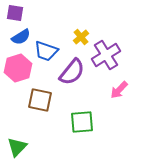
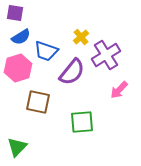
brown square: moved 2 px left, 2 px down
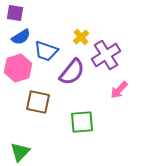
green triangle: moved 3 px right, 5 px down
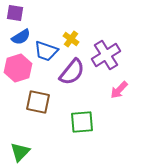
yellow cross: moved 10 px left, 2 px down; rotated 14 degrees counterclockwise
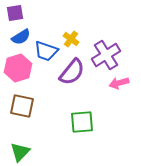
purple square: rotated 18 degrees counterclockwise
pink arrow: moved 7 px up; rotated 30 degrees clockwise
brown square: moved 16 px left, 4 px down
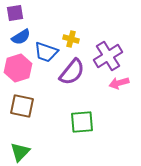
yellow cross: rotated 21 degrees counterclockwise
blue trapezoid: moved 1 px down
purple cross: moved 2 px right, 1 px down
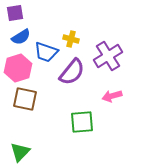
pink arrow: moved 7 px left, 13 px down
brown square: moved 3 px right, 7 px up
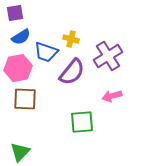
pink hexagon: rotated 8 degrees clockwise
brown square: rotated 10 degrees counterclockwise
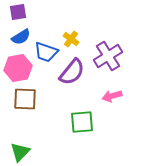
purple square: moved 3 px right, 1 px up
yellow cross: rotated 21 degrees clockwise
